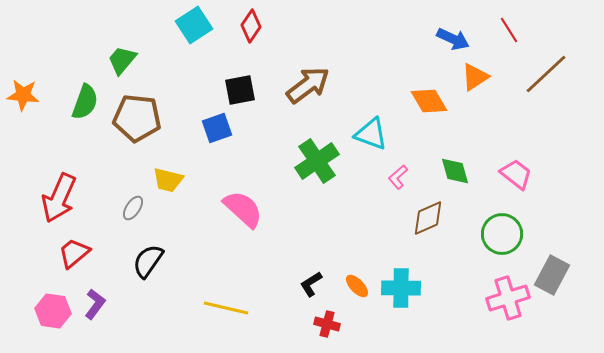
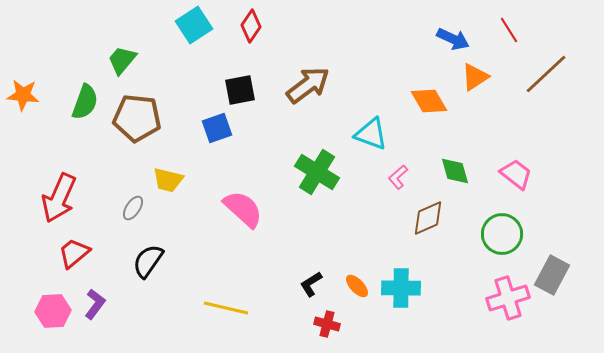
green cross: moved 11 px down; rotated 24 degrees counterclockwise
pink hexagon: rotated 12 degrees counterclockwise
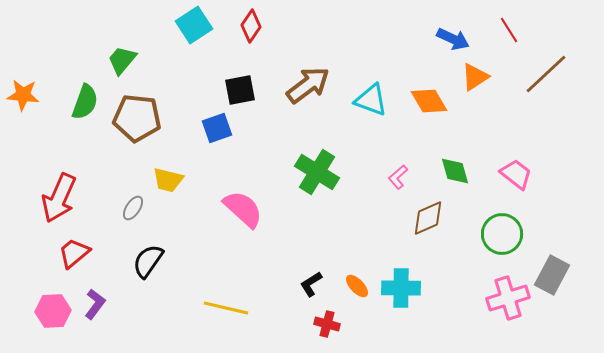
cyan triangle: moved 34 px up
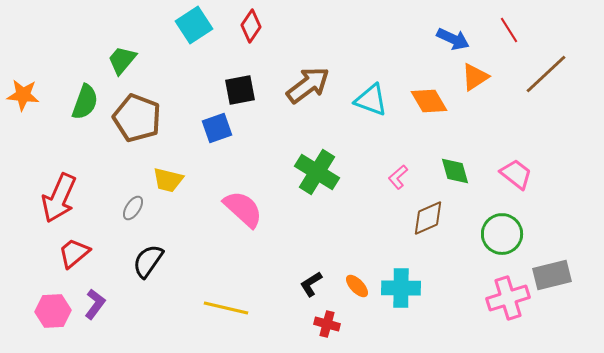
brown pentagon: rotated 15 degrees clockwise
gray rectangle: rotated 48 degrees clockwise
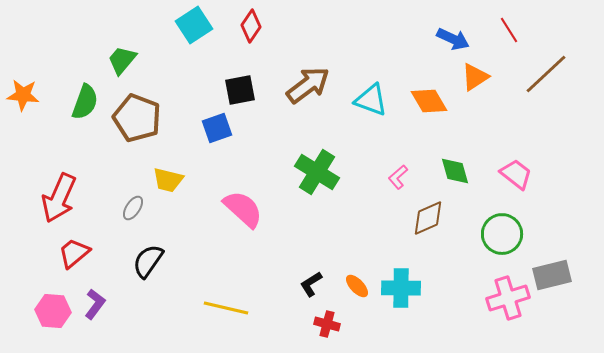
pink hexagon: rotated 8 degrees clockwise
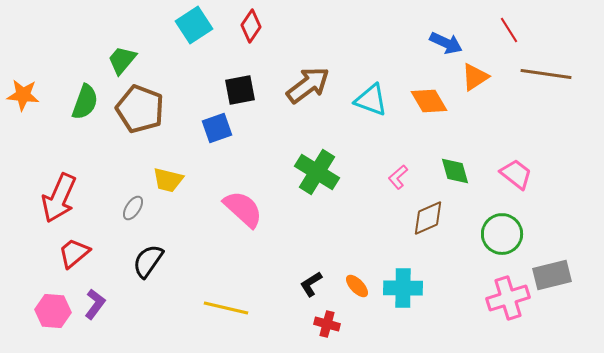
blue arrow: moved 7 px left, 4 px down
brown line: rotated 51 degrees clockwise
brown pentagon: moved 3 px right, 9 px up
cyan cross: moved 2 px right
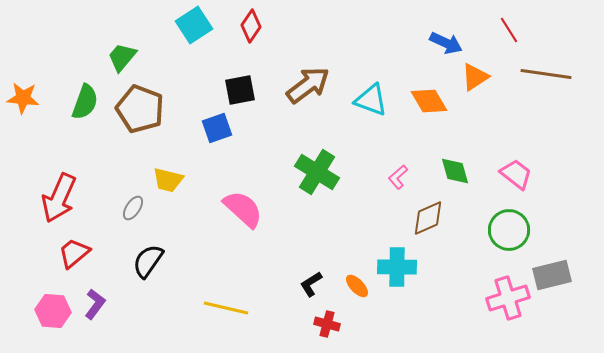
green trapezoid: moved 3 px up
orange star: moved 3 px down
green circle: moved 7 px right, 4 px up
cyan cross: moved 6 px left, 21 px up
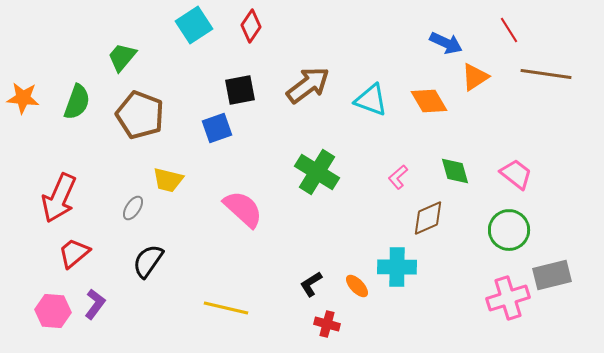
green semicircle: moved 8 px left
brown pentagon: moved 6 px down
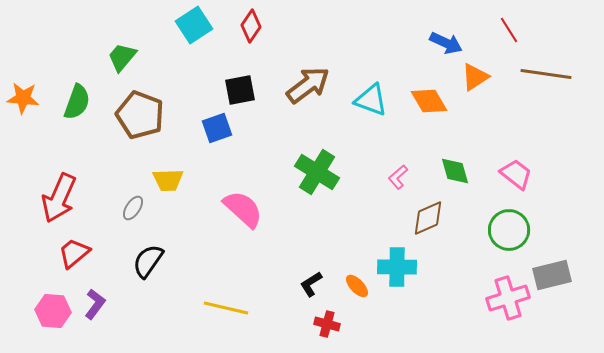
yellow trapezoid: rotated 16 degrees counterclockwise
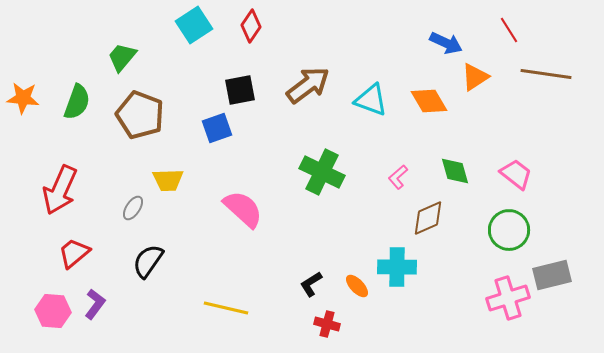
green cross: moved 5 px right; rotated 6 degrees counterclockwise
red arrow: moved 1 px right, 8 px up
